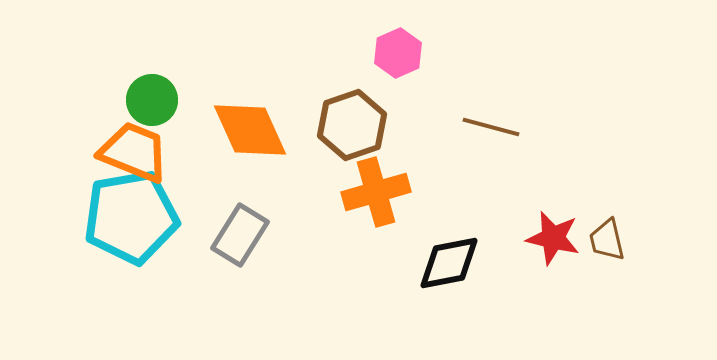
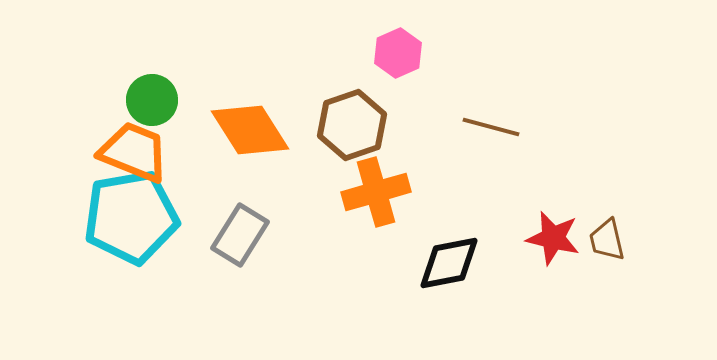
orange diamond: rotated 8 degrees counterclockwise
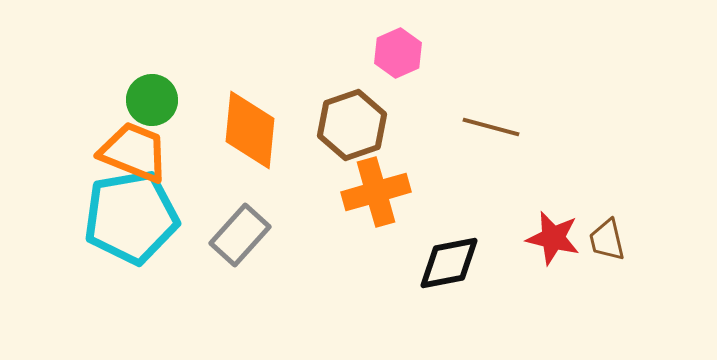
orange diamond: rotated 38 degrees clockwise
gray rectangle: rotated 10 degrees clockwise
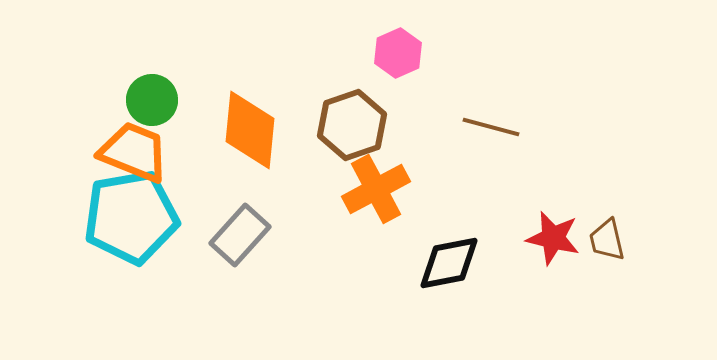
orange cross: moved 3 px up; rotated 12 degrees counterclockwise
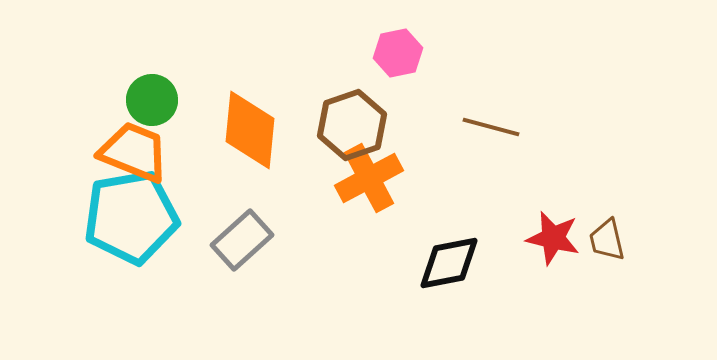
pink hexagon: rotated 12 degrees clockwise
orange cross: moved 7 px left, 11 px up
gray rectangle: moved 2 px right, 5 px down; rotated 6 degrees clockwise
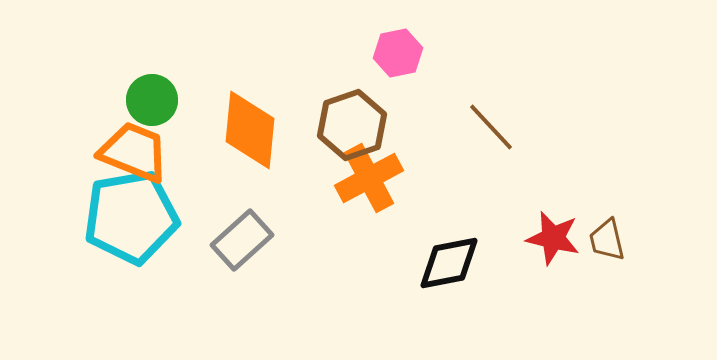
brown line: rotated 32 degrees clockwise
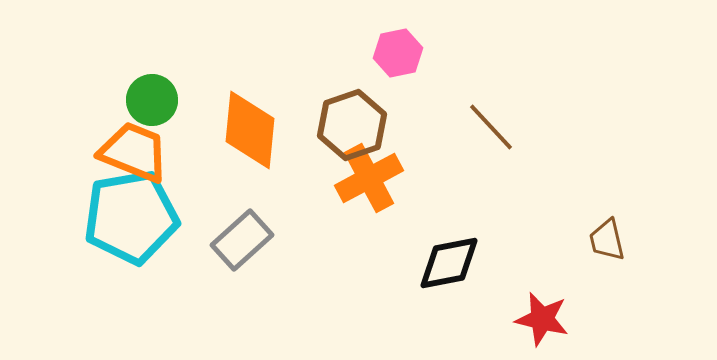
red star: moved 11 px left, 81 px down
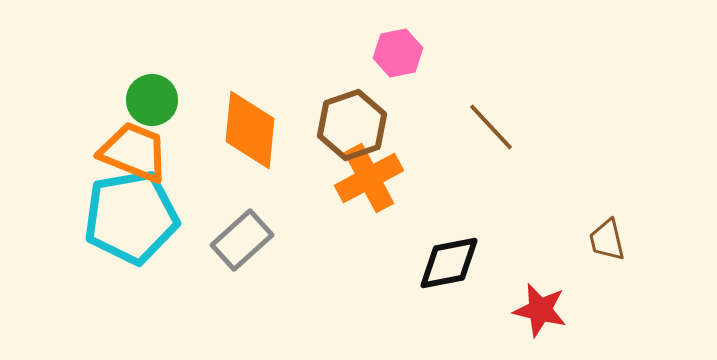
red star: moved 2 px left, 9 px up
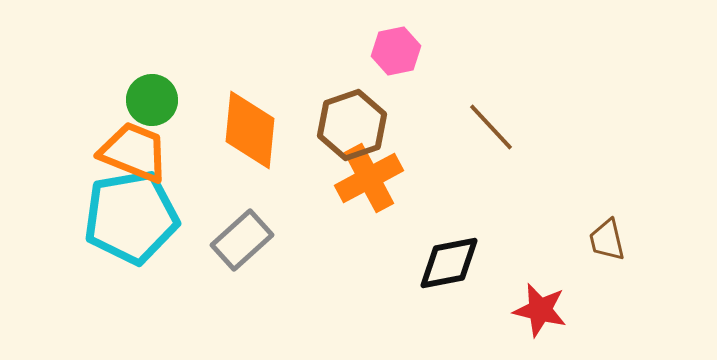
pink hexagon: moved 2 px left, 2 px up
